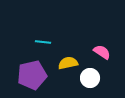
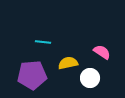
purple pentagon: rotated 8 degrees clockwise
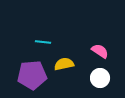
pink semicircle: moved 2 px left, 1 px up
yellow semicircle: moved 4 px left, 1 px down
white circle: moved 10 px right
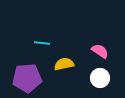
cyan line: moved 1 px left, 1 px down
purple pentagon: moved 5 px left, 3 px down
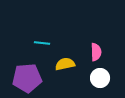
pink semicircle: moved 4 px left, 1 px down; rotated 54 degrees clockwise
yellow semicircle: moved 1 px right
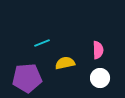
cyan line: rotated 28 degrees counterclockwise
pink semicircle: moved 2 px right, 2 px up
yellow semicircle: moved 1 px up
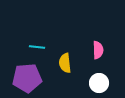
cyan line: moved 5 px left, 4 px down; rotated 28 degrees clockwise
yellow semicircle: rotated 84 degrees counterclockwise
white circle: moved 1 px left, 5 px down
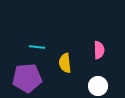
pink semicircle: moved 1 px right
white circle: moved 1 px left, 3 px down
